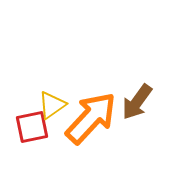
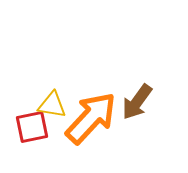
yellow triangle: rotated 44 degrees clockwise
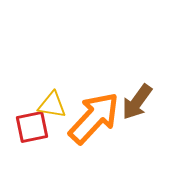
orange arrow: moved 3 px right
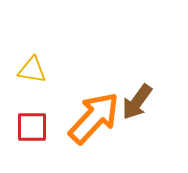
yellow triangle: moved 20 px left, 35 px up
red square: rotated 12 degrees clockwise
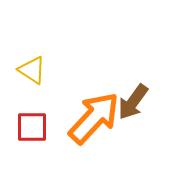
yellow triangle: rotated 24 degrees clockwise
brown arrow: moved 4 px left
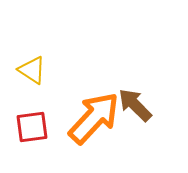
brown arrow: moved 2 px right, 3 px down; rotated 99 degrees clockwise
red square: rotated 8 degrees counterclockwise
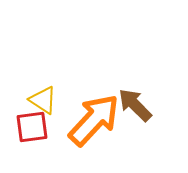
yellow triangle: moved 11 px right, 30 px down
orange arrow: moved 2 px down
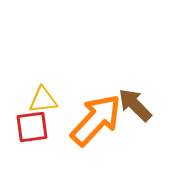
yellow triangle: rotated 40 degrees counterclockwise
orange arrow: moved 2 px right
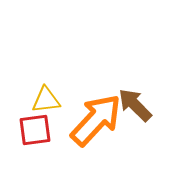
yellow triangle: moved 3 px right
red square: moved 3 px right, 3 px down
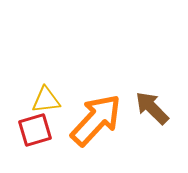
brown arrow: moved 17 px right, 3 px down
red square: rotated 8 degrees counterclockwise
